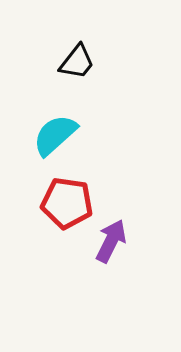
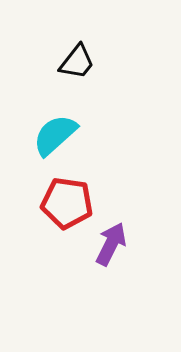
purple arrow: moved 3 px down
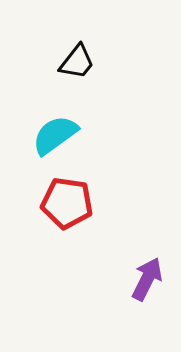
cyan semicircle: rotated 6 degrees clockwise
purple arrow: moved 36 px right, 35 px down
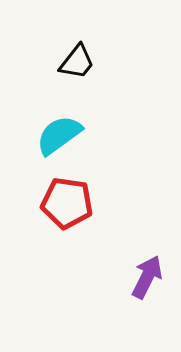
cyan semicircle: moved 4 px right
purple arrow: moved 2 px up
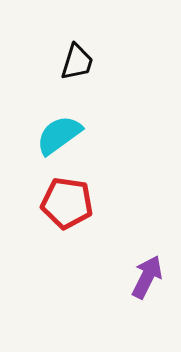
black trapezoid: rotated 21 degrees counterclockwise
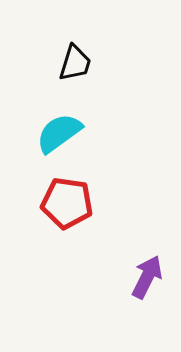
black trapezoid: moved 2 px left, 1 px down
cyan semicircle: moved 2 px up
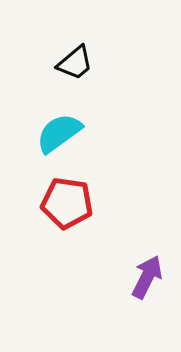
black trapezoid: rotated 33 degrees clockwise
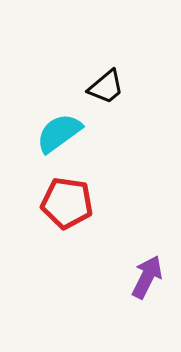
black trapezoid: moved 31 px right, 24 px down
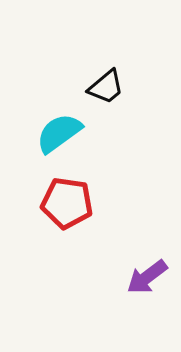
purple arrow: rotated 153 degrees counterclockwise
